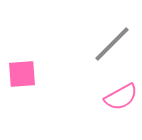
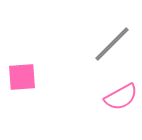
pink square: moved 3 px down
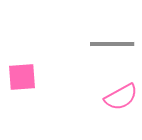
gray line: rotated 45 degrees clockwise
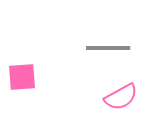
gray line: moved 4 px left, 4 px down
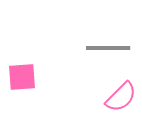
pink semicircle: rotated 16 degrees counterclockwise
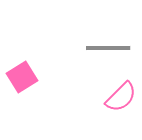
pink square: rotated 28 degrees counterclockwise
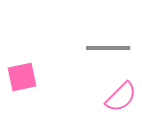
pink square: rotated 20 degrees clockwise
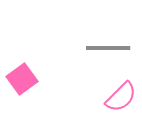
pink square: moved 2 px down; rotated 24 degrees counterclockwise
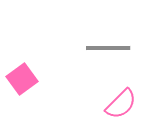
pink semicircle: moved 7 px down
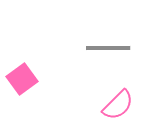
pink semicircle: moved 3 px left, 1 px down
